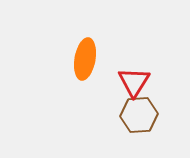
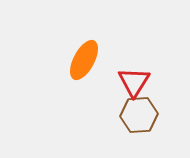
orange ellipse: moved 1 px left, 1 px down; rotated 18 degrees clockwise
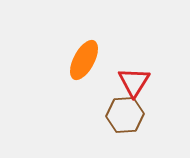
brown hexagon: moved 14 px left
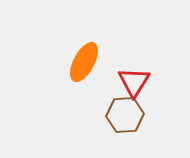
orange ellipse: moved 2 px down
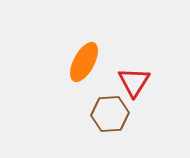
brown hexagon: moved 15 px left, 1 px up
